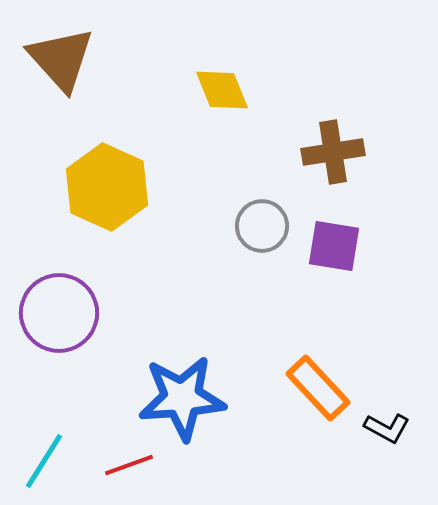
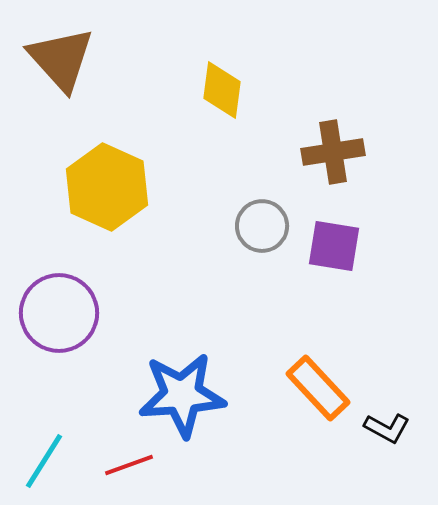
yellow diamond: rotated 30 degrees clockwise
blue star: moved 3 px up
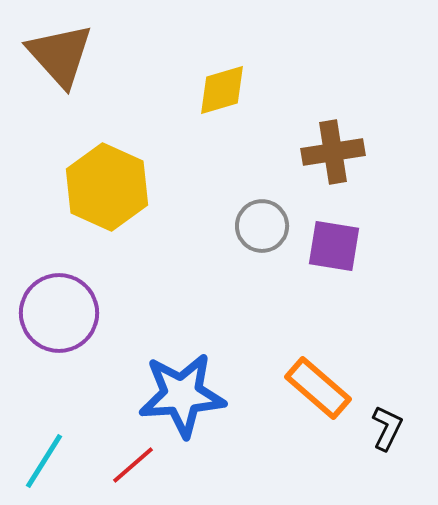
brown triangle: moved 1 px left, 4 px up
yellow diamond: rotated 66 degrees clockwise
orange rectangle: rotated 6 degrees counterclockwise
black L-shape: rotated 93 degrees counterclockwise
red line: moved 4 px right; rotated 21 degrees counterclockwise
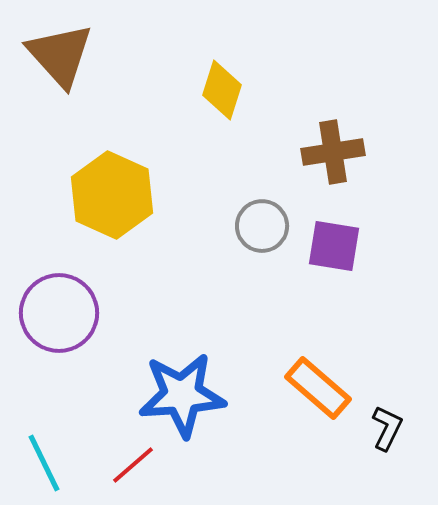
yellow diamond: rotated 56 degrees counterclockwise
yellow hexagon: moved 5 px right, 8 px down
cyan line: moved 2 px down; rotated 58 degrees counterclockwise
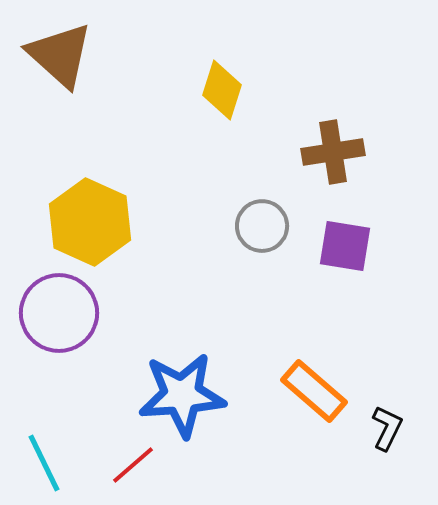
brown triangle: rotated 6 degrees counterclockwise
yellow hexagon: moved 22 px left, 27 px down
purple square: moved 11 px right
orange rectangle: moved 4 px left, 3 px down
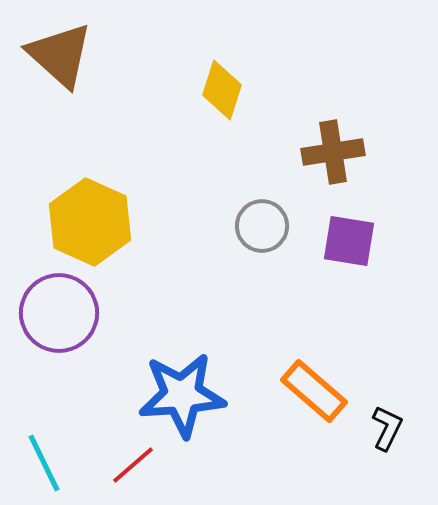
purple square: moved 4 px right, 5 px up
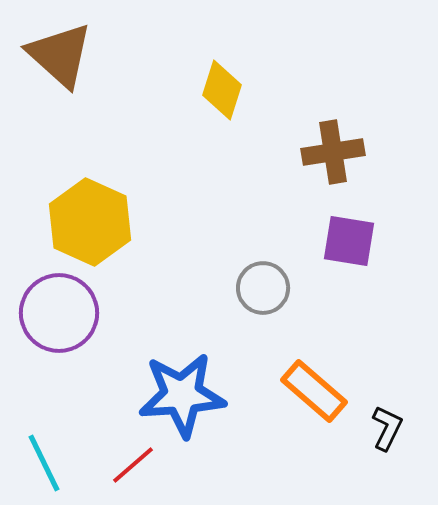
gray circle: moved 1 px right, 62 px down
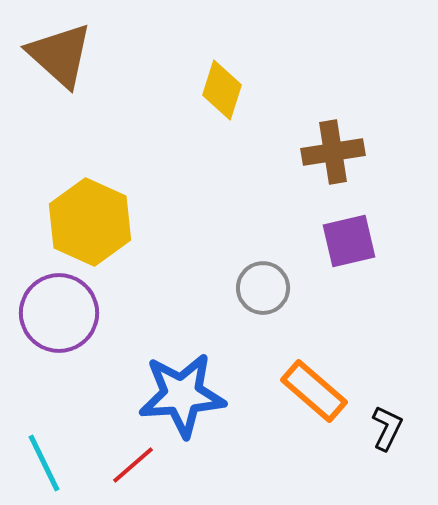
purple square: rotated 22 degrees counterclockwise
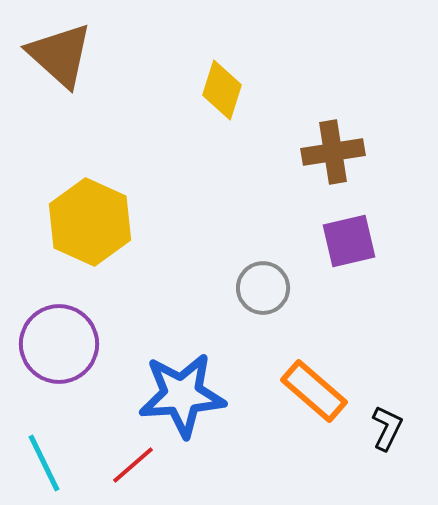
purple circle: moved 31 px down
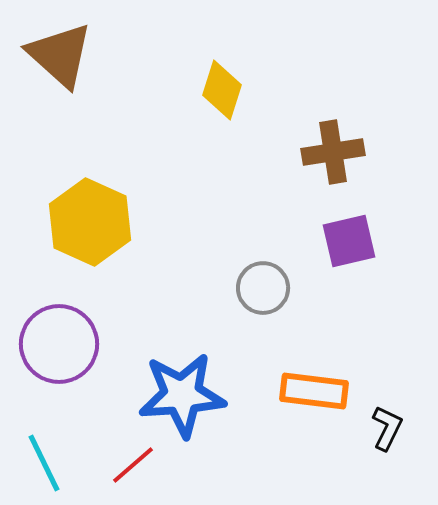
orange rectangle: rotated 34 degrees counterclockwise
